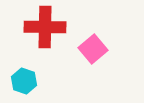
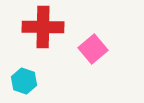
red cross: moved 2 px left
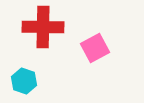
pink square: moved 2 px right, 1 px up; rotated 12 degrees clockwise
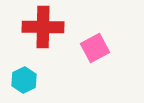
cyan hexagon: moved 1 px up; rotated 15 degrees clockwise
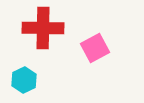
red cross: moved 1 px down
